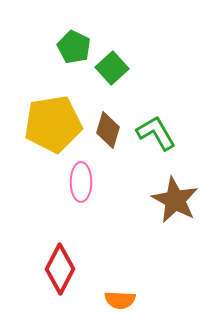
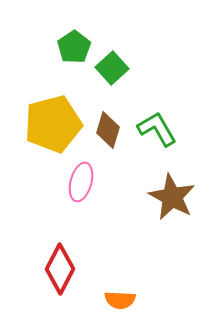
green pentagon: rotated 12 degrees clockwise
yellow pentagon: rotated 6 degrees counterclockwise
green L-shape: moved 1 px right, 4 px up
pink ellipse: rotated 15 degrees clockwise
brown star: moved 3 px left, 3 px up
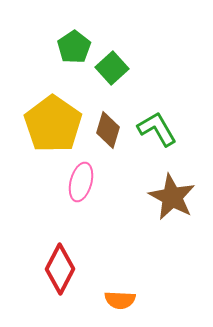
yellow pentagon: rotated 22 degrees counterclockwise
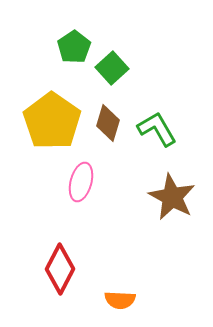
yellow pentagon: moved 1 px left, 3 px up
brown diamond: moved 7 px up
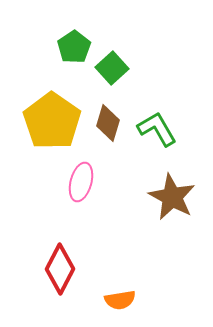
orange semicircle: rotated 12 degrees counterclockwise
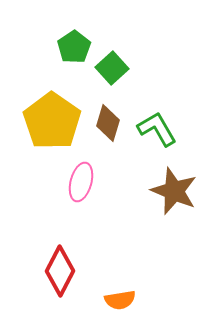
brown star: moved 2 px right, 6 px up; rotated 6 degrees counterclockwise
red diamond: moved 2 px down
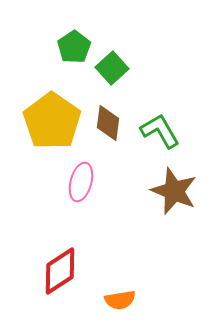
brown diamond: rotated 9 degrees counterclockwise
green L-shape: moved 3 px right, 2 px down
red diamond: rotated 30 degrees clockwise
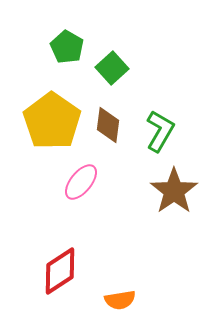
green pentagon: moved 7 px left; rotated 8 degrees counterclockwise
brown diamond: moved 2 px down
green L-shape: rotated 60 degrees clockwise
pink ellipse: rotated 24 degrees clockwise
brown star: rotated 15 degrees clockwise
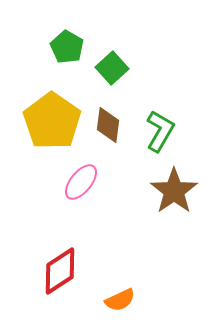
orange semicircle: rotated 16 degrees counterclockwise
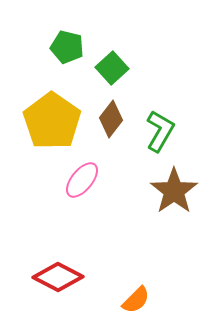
green pentagon: rotated 16 degrees counterclockwise
brown diamond: moved 3 px right, 6 px up; rotated 30 degrees clockwise
pink ellipse: moved 1 px right, 2 px up
red diamond: moved 2 px left, 6 px down; rotated 60 degrees clockwise
orange semicircle: moved 16 px right; rotated 20 degrees counterclockwise
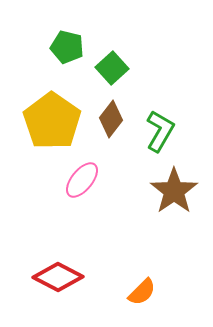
orange semicircle: moved 6 px right, 8 px up
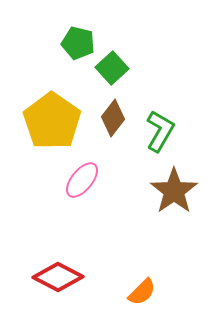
green pentagon: moved 11 px right, 4 px up
brown diamond: moved 2 px right, 1 px up
